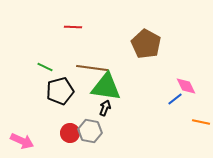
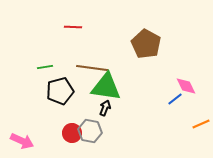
green line: rotated 35 degrees counterclockwise
orange line: moved 2 px down; rotated 36 degrees counterclockwise
red circle: moved 2 px right
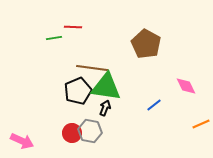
green line: moved 9 px right, 29 px up
black pentagon: moved 18 px right; rotated 8 degrees counterclockwise
blue line: moved 21 px left, 6 px down
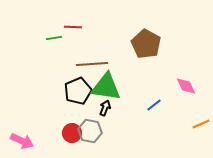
brown line: moved 4 px up; rotated 12 degrees counterclockwise
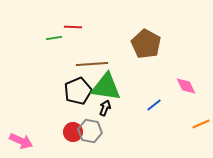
red circle: moved 1 px right, 1 px up
pink arrow: moved 1 px left
